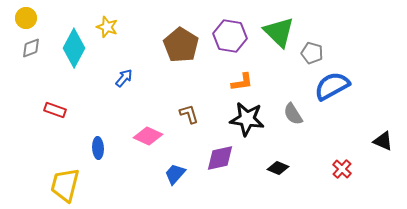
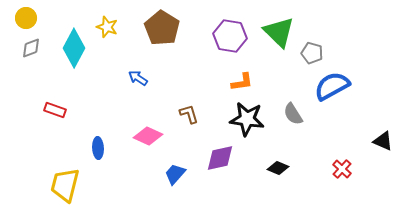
brown pentagon: moved 19 px left, 17 px up
blue arrow: moved 14 px right; rotated 96 degrees counterclockwise
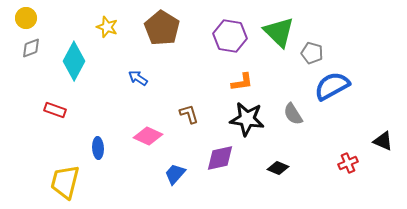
cyan diamond: moved 13 px down
red cross: moved 6 px right, 6 px up; rotated 24 degrees clockwise
yellow trapezoid: moved 3 px up
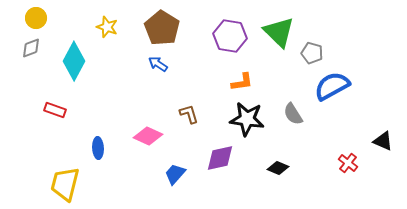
yellow circle: moved 10 px right
blue arrow: moved 20 px right, 14 px up
red cross: rotated 30 degrees counterclockwise
yellow trapezoid: moved 2 px down
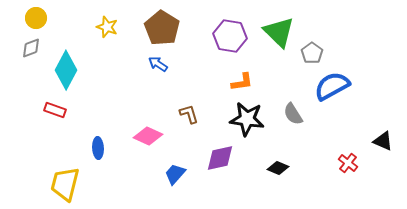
gray pentagon: rotated 20 degrees clockwise
cyan diamond: moved 8 px left, 9 px down
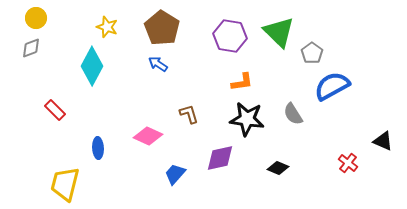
cyan diamond: moved 26 px right, 4 px up
red rectangle: rotated 25 degrees clockwise
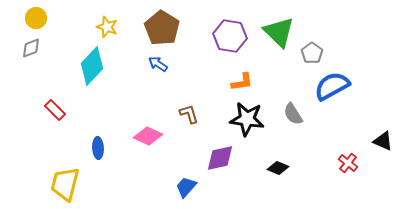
cyan diamond: rotated 15 degrees clockwise
blue trapezoid: moved 11 px right, 13 px down
